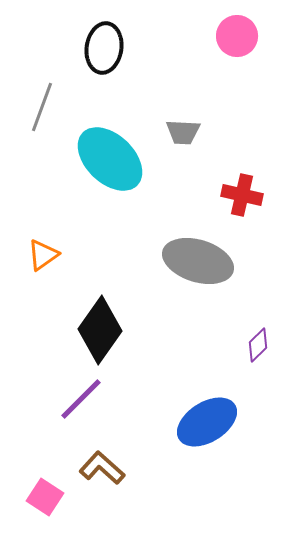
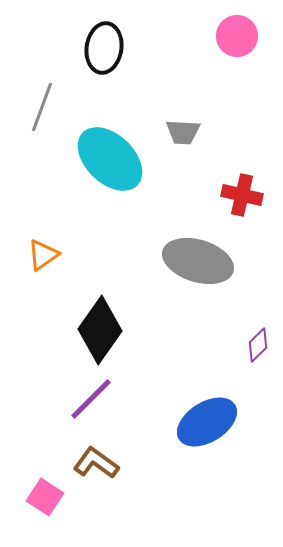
purple line: moved 10 px right
brown L-shape: moved 6 px left, 5 px up; rotated 6 degrees counterclockwise
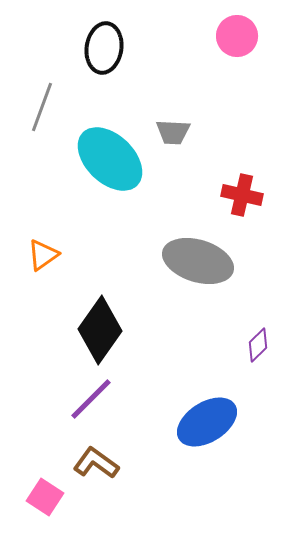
gray trapezoid: moved 10 px left
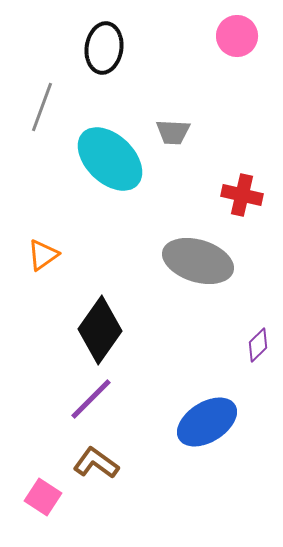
pink square: moved 2 px left
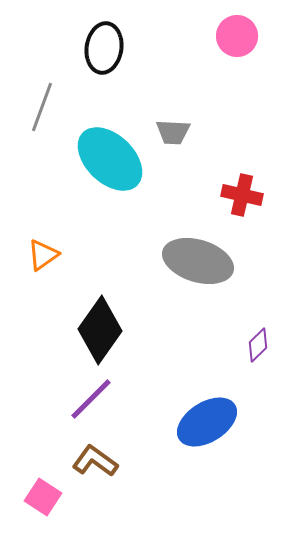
brown L-shape: moved 1 px left, 2 px up
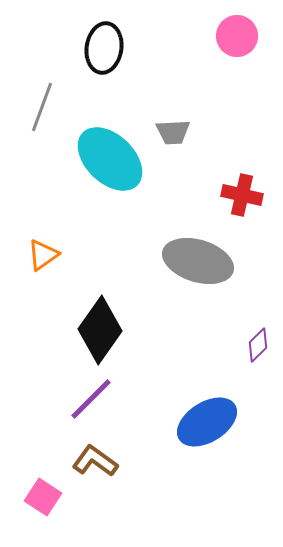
gray trapezoid: rotated 6 degrees counterclockwise
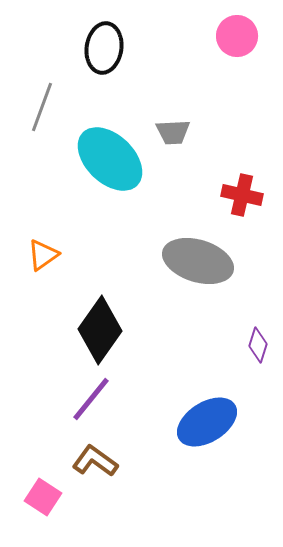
purple diamond: rotated 28 degrees counterclockwise
purple line: rotated 6 degrees counterclockwise
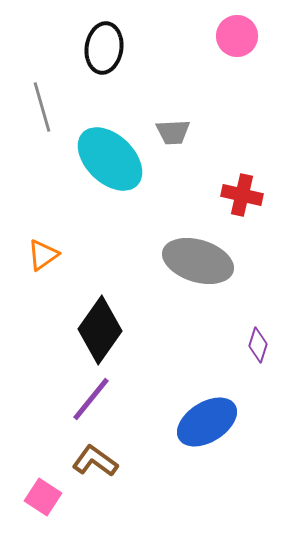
gray line: rotated 36 degrees counterclockwise
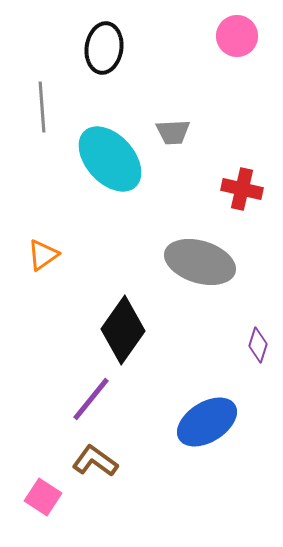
gray line: rotated 12 degrees clockwise
cyan ellipse: rotated 4 degrees clockwise
red cross: moved 6 px up
gray ellipse: moved 2 px right, 1 px down
black diamond: moved 23 px right
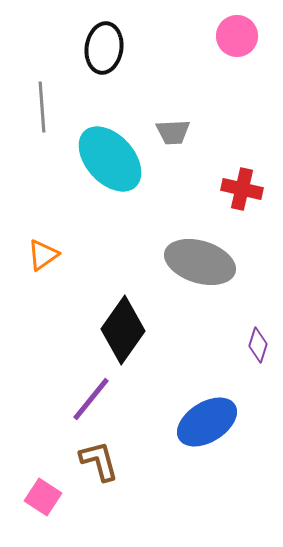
brown L-shape: moved 4 px right; rotated 39 degrees clockwise
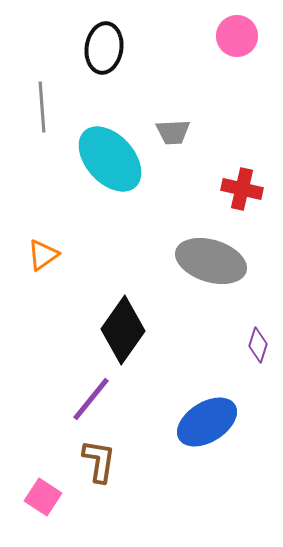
gray ellipse: moved 11 px right, 1 px up
brown L-shape: rotated 24 degrees clockwise
